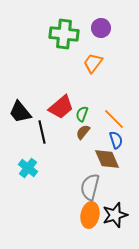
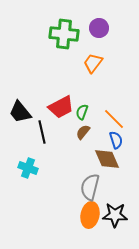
purple circle: moved 2 px left
red trapezoid: rotated 12 degrees clockwise
green semicircle: moved 2 px up
cyan cross: rotated 18 degrees counterclockwise
black star: rotated 20 degrees clockwise
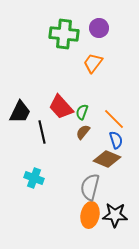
red trapezoid: rotated 76 degrees clockwise
black trapezoid: rotated 115 degrees counterclockwise
brown diamond: rotated 44 degrees counterclockwise
cyan cross: moved 6 px right, 10 px down
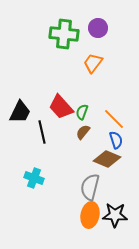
purple circle: moved 1 px left
